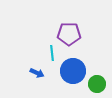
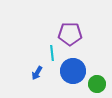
purple pentagon: moved 1 px right
blue arrow: rotated 96 degrees clockwise
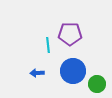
cyan line: moved 4 px left, 8 px up
blue arrow: rotated 56 degrees clockwise
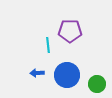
purple pentagon: moved 3 px up
blue circle: moved 6 px left, 4 px down
